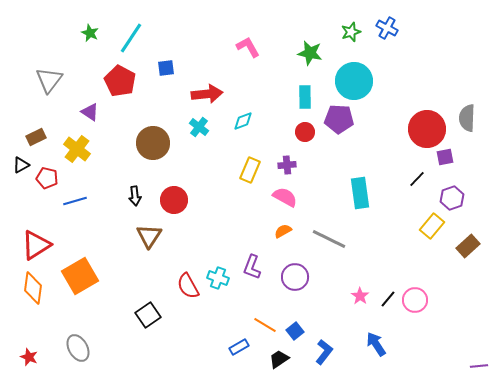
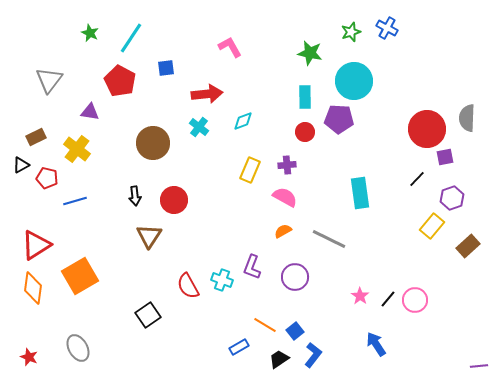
pink L-shape at (248, 47): moved 18 px left
purple triangle at (90, 112): rotated 24 degrees counterclockwise
cyan cross at (218, 278): moved 4 px right, 2 px down
blue L-shape at (324, 352): moved 11 px left, 3 px down
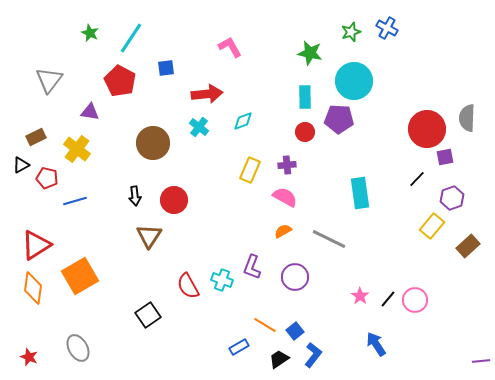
purple line at (479, 366): moved 2 px right, 5 px up
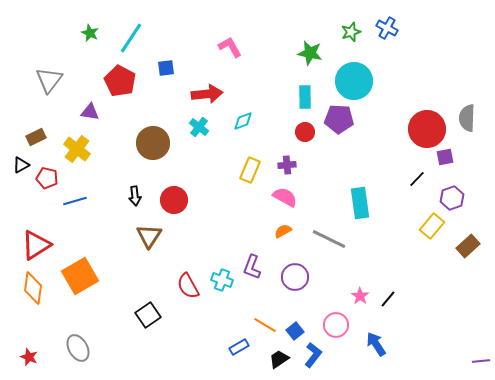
cyan rectangle at (360, 193): moved 10 px down
pink circle at (415, 300): moved 79 px left, 25 px down
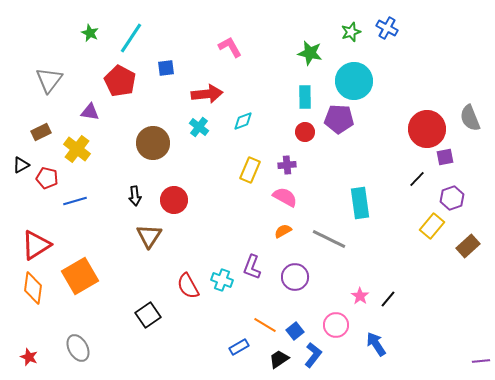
gray semicircle at (467, 118): moved 3 px right; rotated 24 degrees counterclockwise
brown rectangle at (36, 137): moved 5 px right, 5 px up
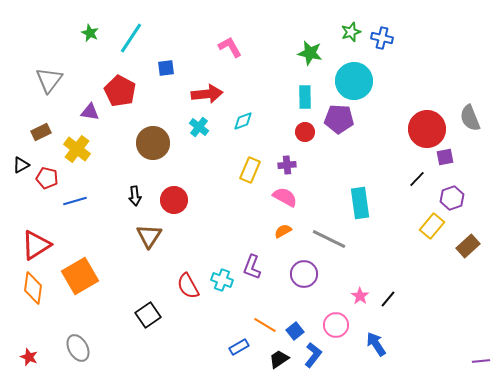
blue cross at (387, 28): moved 5 px left, 10 px down; rotated 15 degrees counterclockwise
red pentagon at (120, 81): moved 10 px down
purple circle at (295, 277): moved 9 px right, 3 px up
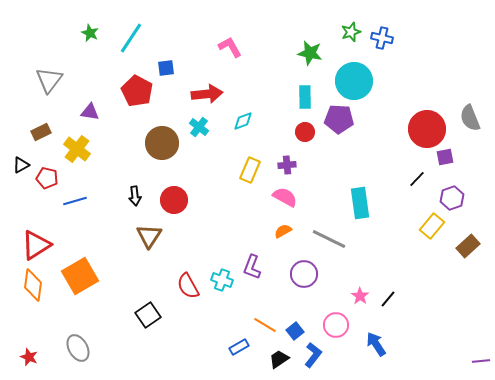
red pentagon at (120, 91): moved 17 px right
brown circle at (153, 143): moved 9 px right
orange diamond at (33, 288): moved 3 px up
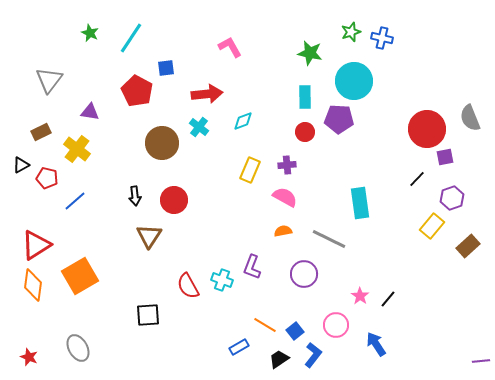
blue line at (75, 201): rotated 25 degrees counterclockwise
orange semicircle at (283, 231): rotated 18 degrees clockwise
black square at (148, 315): rotated 30 degrees clockwise
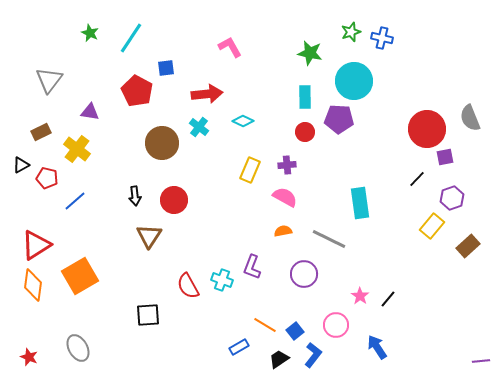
cyan diamond at (243, 121): rotated 45 degrees clockwise
blue arrow at (376, 344): moved 1 px right, 3 px down
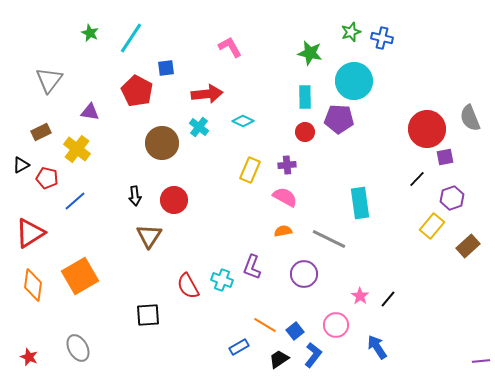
red triangle at (36, 245): moved 6 px left, 12 px up
